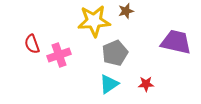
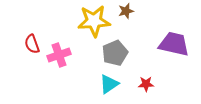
purple trapezoid: moved 2 px left, 2 px down
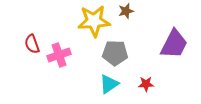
purple trapezoid: rotated 104 degrees clockwise
gray pentagon: rotated 25 degrees clockwise
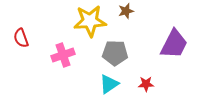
yellow star: moved 4 px left
red semicircle: moved 11 px left, 6 px up
pink cross: moved 4 px right
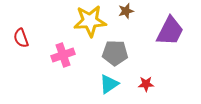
purple trapezoid: moved 4 px left, 13 px up
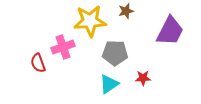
red semicircle: moved 17 px right, 25 px down
pink cross: moved 8 px up
red star: moved 3 px left, 6 px up
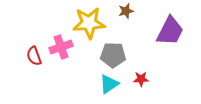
yellow star: moved 1 px left, 2 px down
pink cross: moved 2 px left
gray pentagon: moved 2 px left, 2 px down
red semicircle: moved 4 px left, 7 px up
red star: moved 2 px left, 1 px down
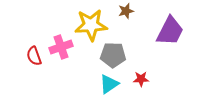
yellow star: moved 2 px right, 2 px down
